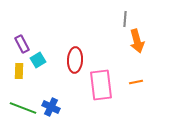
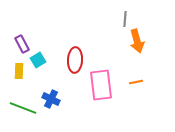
blue cross: moved 8 px up
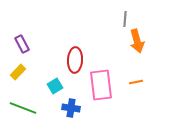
cyan square: moved 17 px right, 26 px down
yellow rectangle: moved 1 px left, 1 px down; rotated 42 degrees clockwise
blue cross: moved 20 px right, 9 px down; rotated 18 degrees counterclockwise
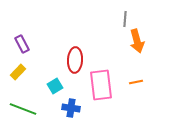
green line: moved 1 px down
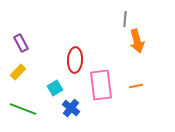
purple rectangle: moved 1 px left, 1 px up
orange line: moved 4 px down
cyan square: moved 2 px down
blue cross: rotated 30 degrees clockwise
